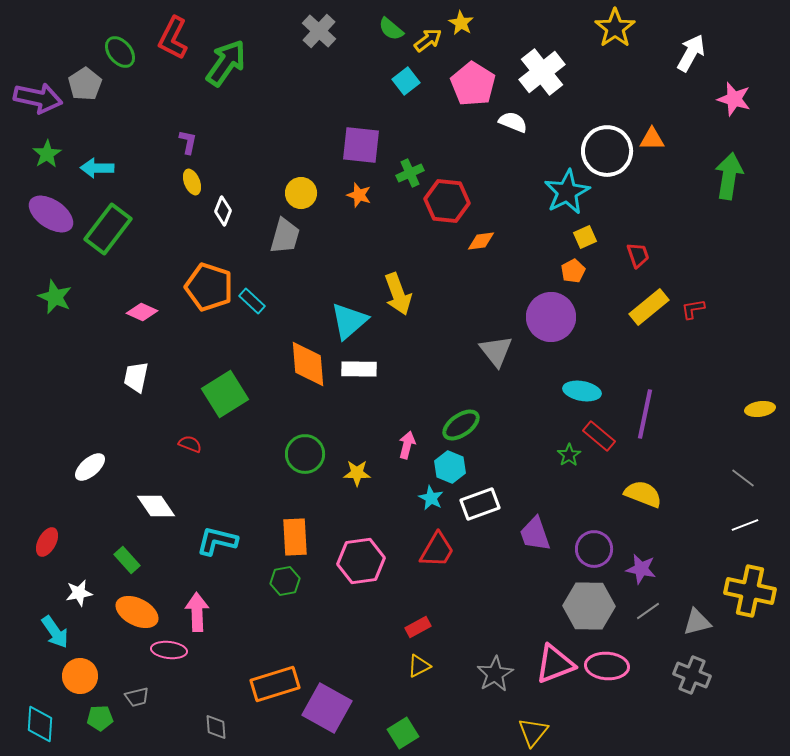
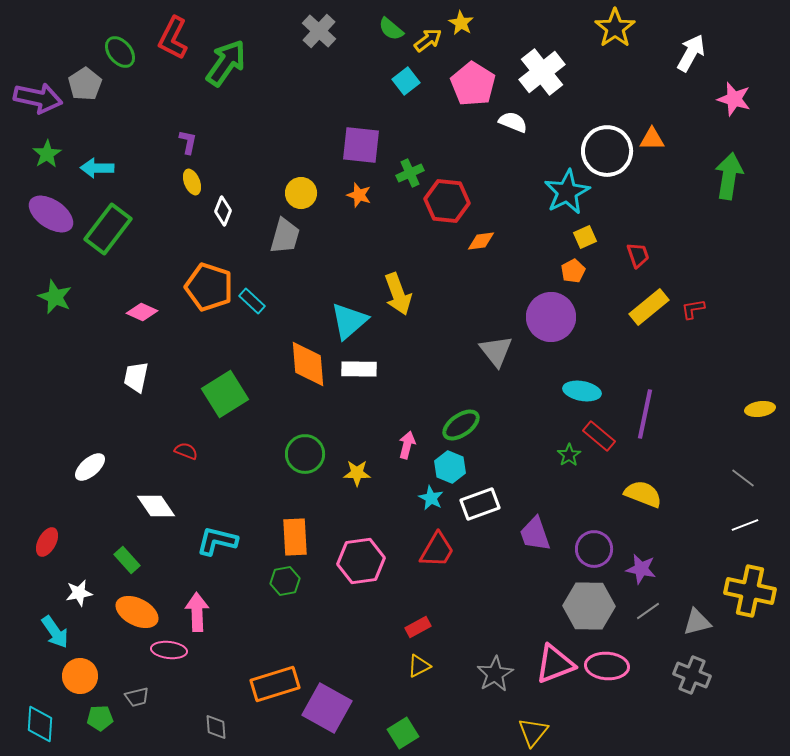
red semicircle at (190, 444): moved 4 px left, 7 px down
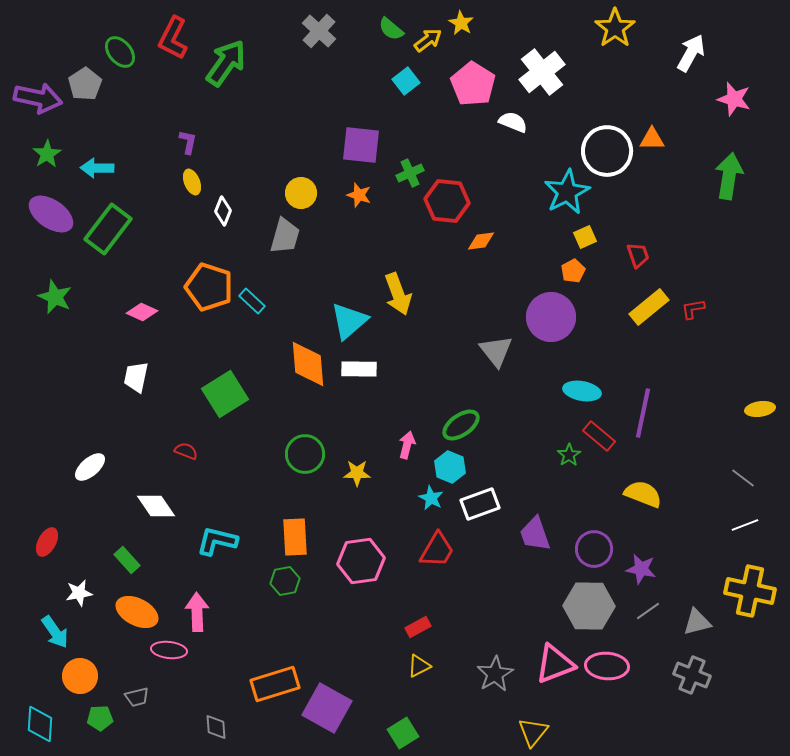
purple line at (645, 414): moved 2 px left, 1 px up
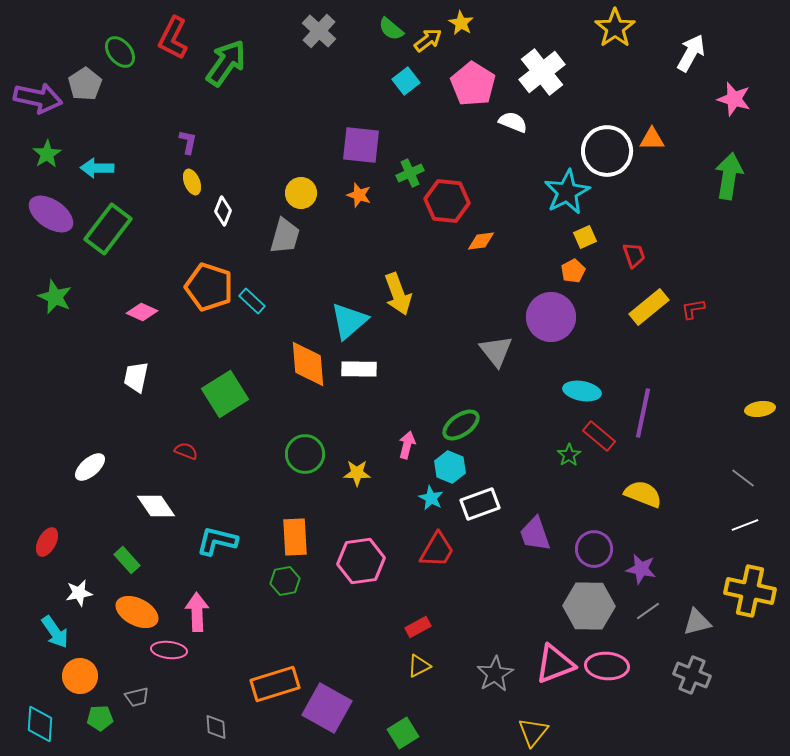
red trapezoid at (638, 255): moved 4 px left
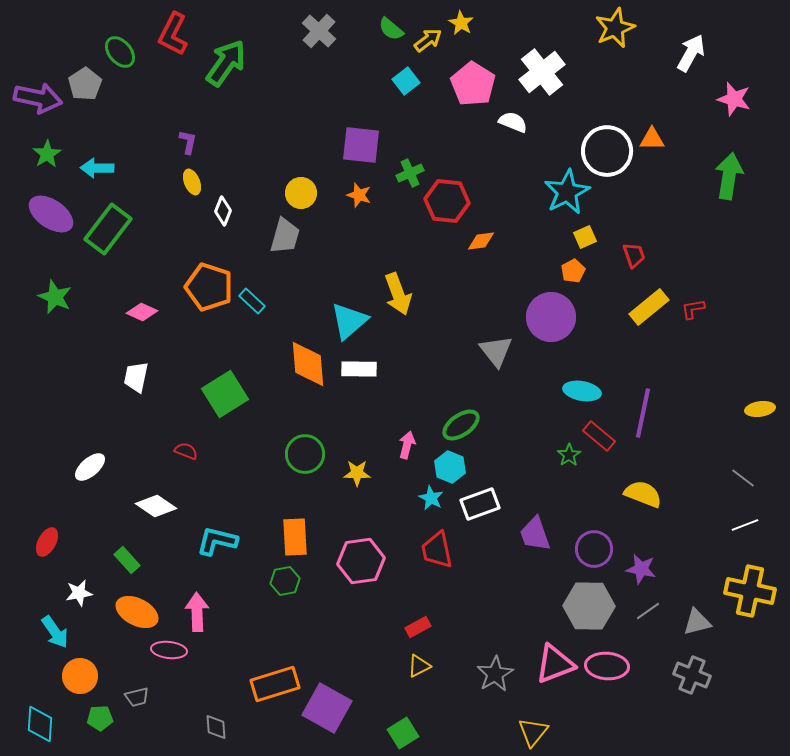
yellow star at (615, 28): rotated 12 degrees clockwise
red L-shape at (173, 38): moved 4 px up
white diamond at (156, 506): rotated 21 degrees counterclockwise
red trapezoid at (437, 550): rotated 138 degrees clockwise
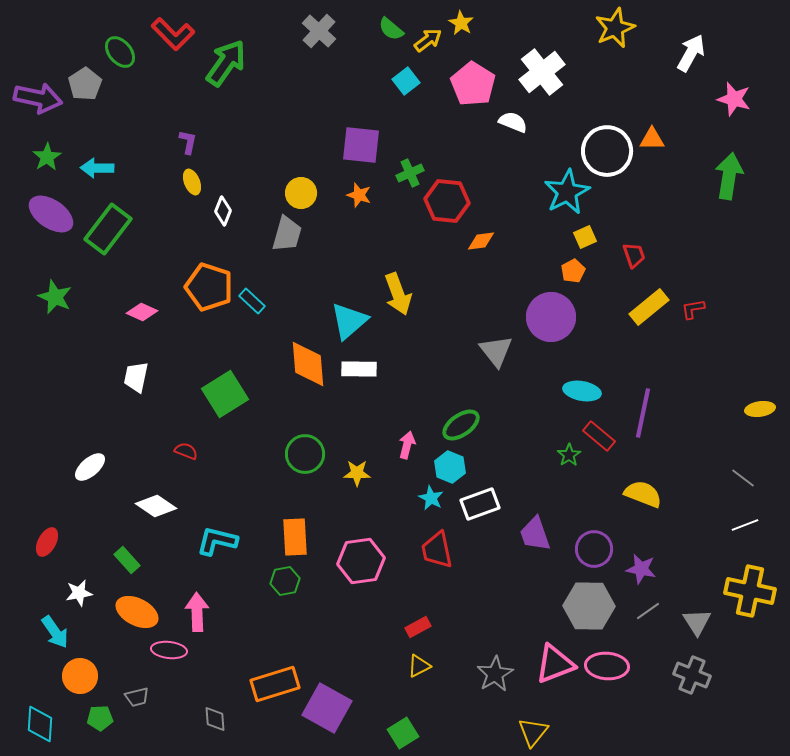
red L-shape at (173, 34): rotated 72 degrees counterclockwise
green star at (47, 154): moved 3 px down
gray trapezoid at (285, 236): moved 2 px right, 2 px up
gray triangle at (697, 622): rotated 48 degrees counterclockwise
gray diamond at (216, 727): moved 1 px left, 8 px up
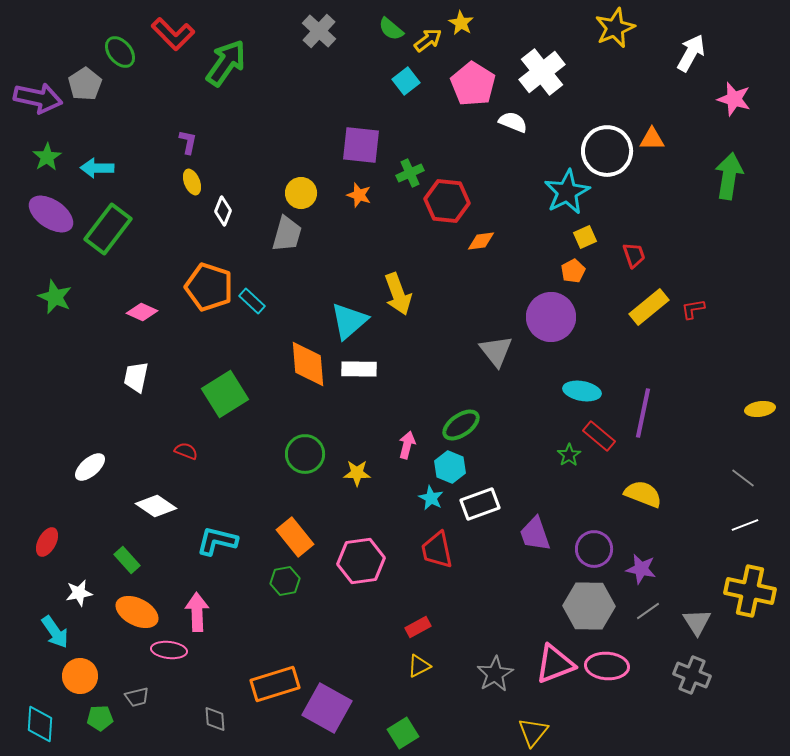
orange rectangle at (295, 537): rotated 36 degrees counterclockwise
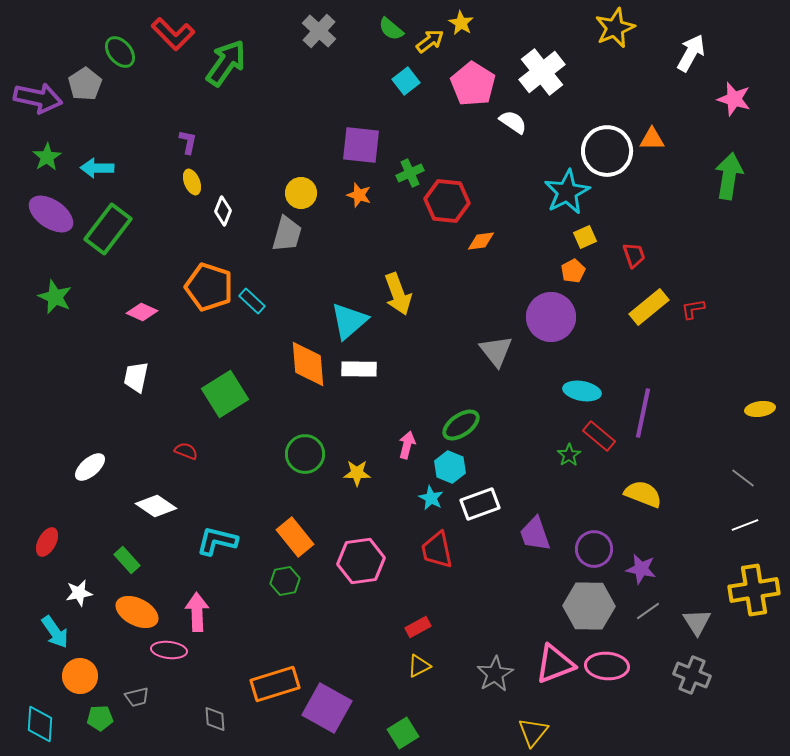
yellow arrow at (428, 40): moved 2 px right, 1 px down
white semicircle at (513, 122): rotated 12 degrees clockwise
yellow cross at (750, 591): moved 4 px right, 1 px up; rotated 21 degrees counterclockwise
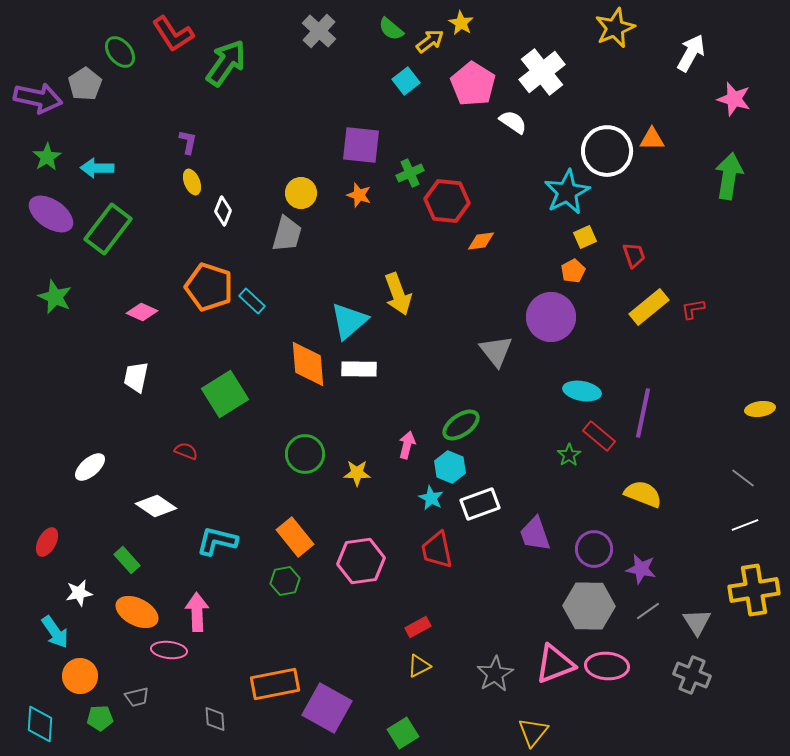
red L-shape at (173, 34): rotated 12 degrees clockwise
orange rectangle at (275, 684): rotated 6 degrees clockwise
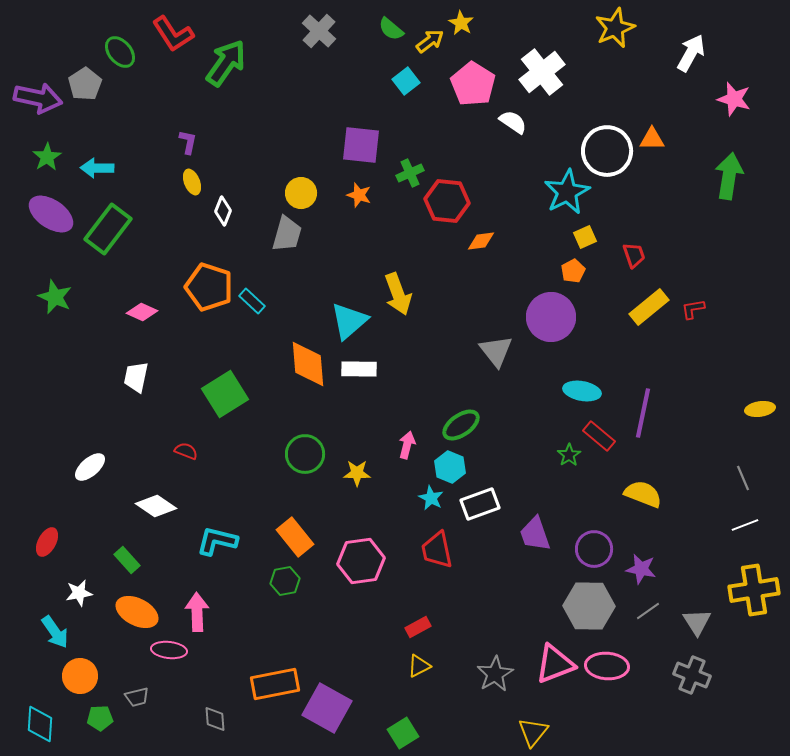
gray line at (743, 478): rotated 30 degrees clockwise
